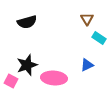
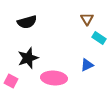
black star: moved 1 px right, 7 px up
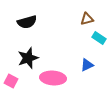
brown triangle: rotated 48 degrees clockwise
pink ellipse: moved 1 px left
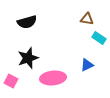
brown triangle: rotated 24 degrees clockwise
pink ellipse: rotated 10 degrees counterclockwise
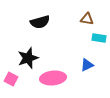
black semicircle: moved 13 px right
cyan rectangle: rotated 24 degrees counterclockwise
pink square: moved 2 px up
